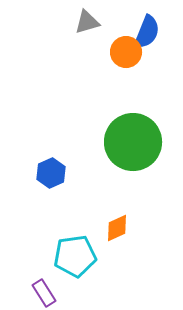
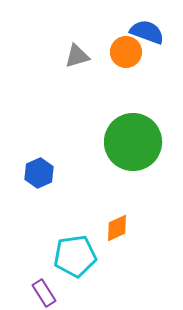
gray triangle: moved 10 px left, 34 px down
blue semicircle: rotated 92 degrees counterclockwise
blue hexagon: moved 12 px left
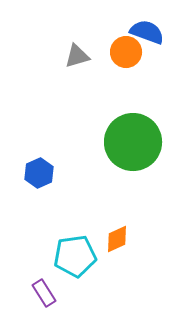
orange diamond: moved 11 px down
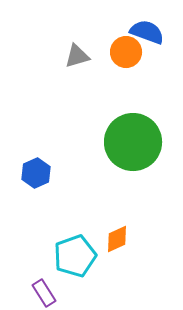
blue hexagon: moved 3 px left
cyan pentagon: rotated 12 degrees counterclockwise
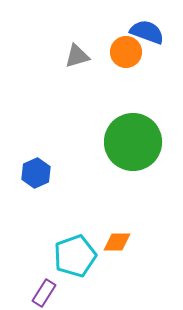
orange diamond: moved 3 px down; rotated 24 degrees clockwise
purple rectangle: rotated 64 degrees clockwise
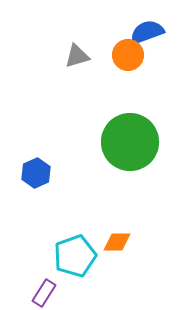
blue semicircle: rotated 40 degrees counterclockwise
orange circle: moved 2 px right, 3 px down
green circle: moved 3 px left
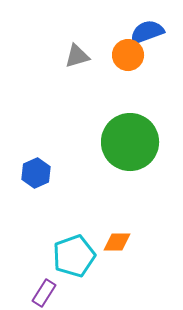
cyan pentagon: moved 1 px left
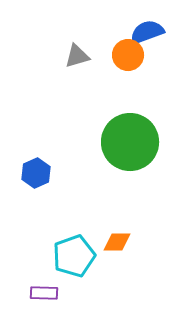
purple rectangle: rotated 60 degrees clockwise
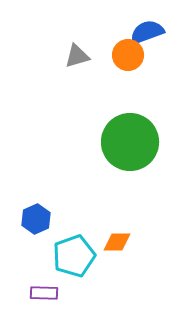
blue hexagon: moved 46 px down
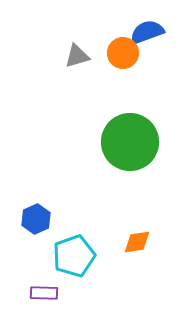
orange circle: moved 5 px left, 2 px up
orange diamond: moved 20 px right; rotated 8 degrees counterclockwise
